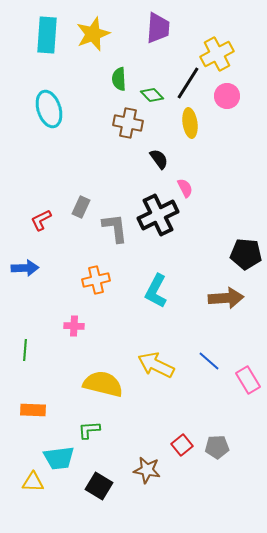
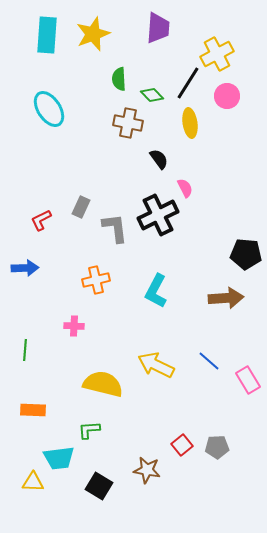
cyan ellipse: rotated 15 degrees counterclockwise
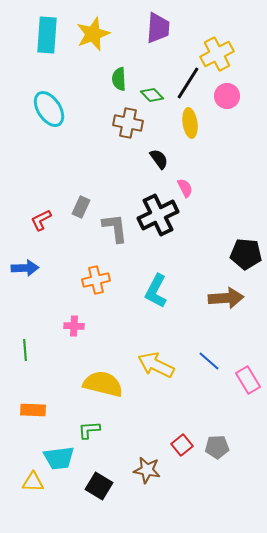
green line: rotated 10 degrees counterclockwise
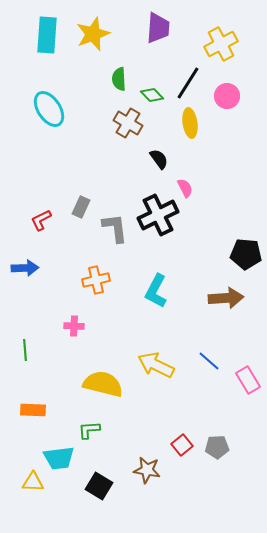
yellow cross: moved 4 px right, 10 px up
brown cross: rotated 20 degrees clockwise
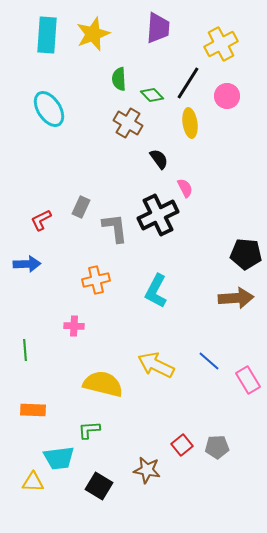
blue arrow: moved 2 px right, 4 px up
brown arrow: moved 10 px right
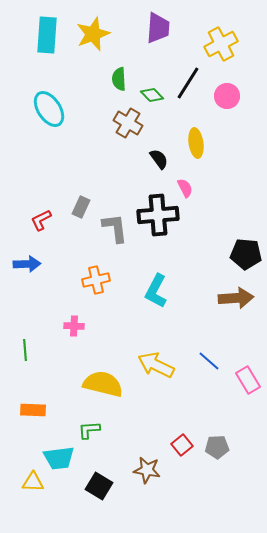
yellow ellipse: moved 6 px right, 20 px down
black cross: rotated 21 degrees clockwise
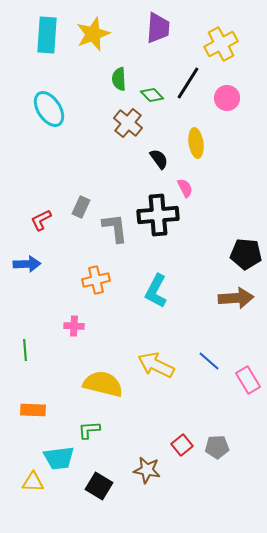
pink circle: moved 2 px down
brown cross: rotated 8 degrees clockwise
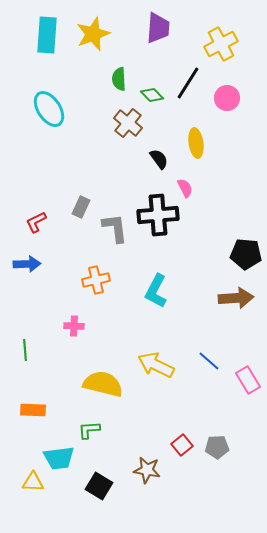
red L-shape: moved 5 px left, 2 px down
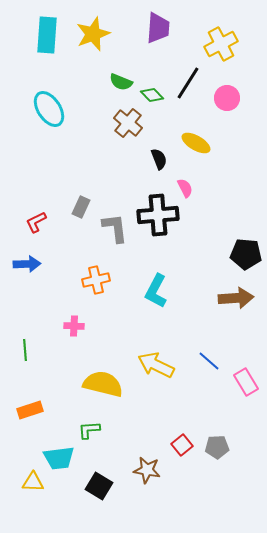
green semicircle: moved 2 px right, 3 px down; rotated 65 degrees counterclockwise
yellow ellipse: rotated 52 degrees counterclockwise
black semicircle: rotated 15 degrees clockwise
pink rectangle: moved 2 px left, 2 px down
orange rectangle: moved 3 px left; rotated 20 degrees counterclockwise
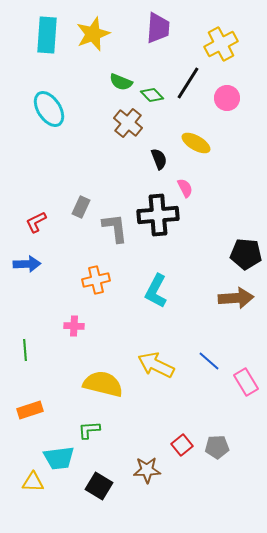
brown star: rotated 12 degrees counterclockwise
